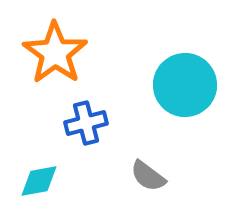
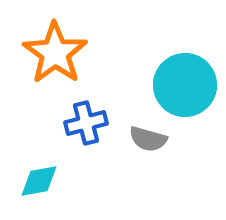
gray semicircle: moved 37 px up; rotated 21 degrees counterclockwise
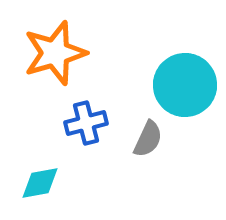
orange star: rotated 20 degrees clockwise
gray semicircle: rotated 81 degrees counterclockwise
cyan diamond: moved 1 px right, 2 px down
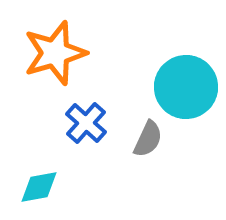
cyan circle: moved 1 px right, 2 px down
blue cross: rotated 33 degrees counterclockwise
cyan diamond: moved 1 px left, 4 px down
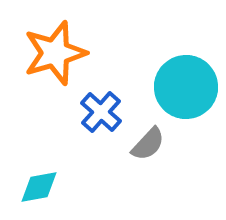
blue cross: moved 15 px right, 11 px up
gray semicircle: moved 5 px down; rotated 18 degrees clockwise
